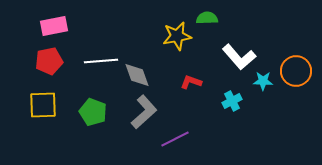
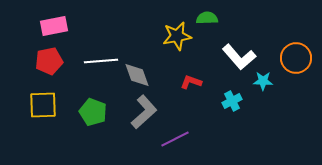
orange circle: moved 13 px up
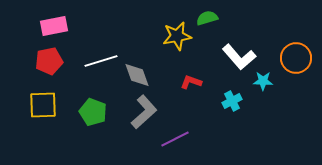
green semicircle: rotated 15 degrees counterclockwise
white line: rotated 12 degrees counterclockwise
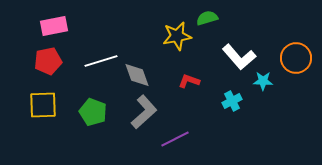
red pentagon: moved 1 px left
red L-shape: moved 2 px left, 1 px up
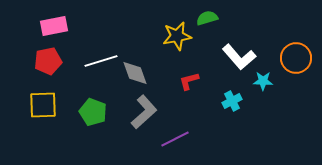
gray diamond: moved 2 px left, 2 px up
red L-shape: rotated 35 degrees counterclockwise
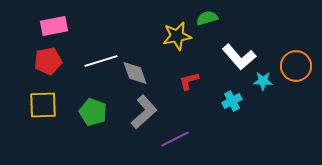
orange circle: moved 8 px down
